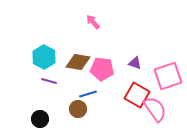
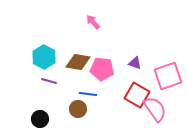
blue line: rotated 24 degrees clockwise
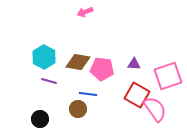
pink arrow: moved 8 px left, 10 px up; rotated 70 degrees counterclockwise
purple triangle: moved 1 px left, 1 px down; rotated 16 degrees counterclockwise
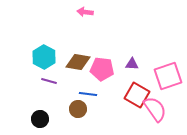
pink arrow: rotated 28 degrees clockwise
purple triangle: moved 2 px left
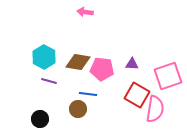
pink semicircle: rotated 44 degrees clockwise
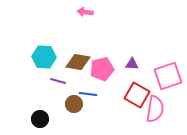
cyan hexagon: rotated 25 degrees counterclockwise
pink pentagon: rotated 20 degrees counterclockwise
purple line: moved 9 px right
brown circle: moved 4 px left, 5 px up
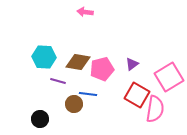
purple triangle: rotated 40 degrees counterclockwise
pink square: moved 1 px right, 1 px down; rotated 12 degrees counterclockwise
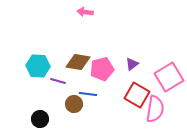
cyan hexagon: moved 6 px left, 9 px down
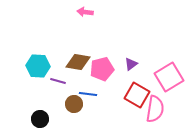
purple triangle: moved 1 px left
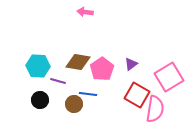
pink pentagon: rotated 20 degrees counterclockwise
black circle: moved 19 px up
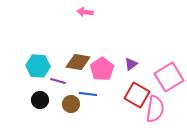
brown circle: moved 3 px left
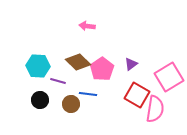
pink arrow: moved 2 px right, 14 px down
brown diamond: rotated 35 degrees clockwise
